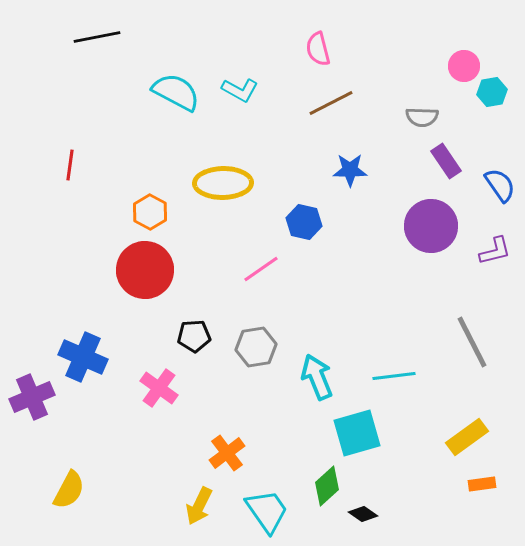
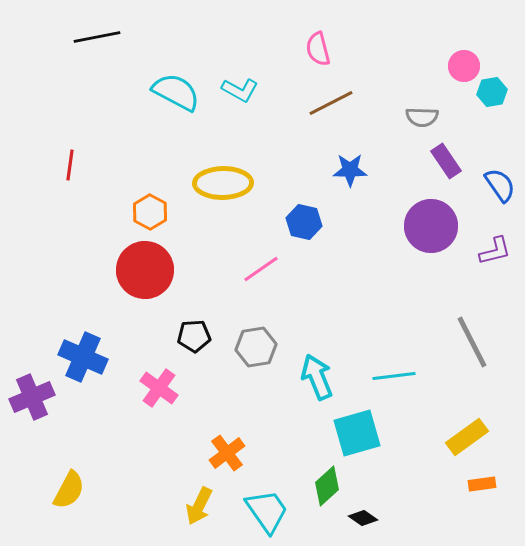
black diamond: moved 4 px down
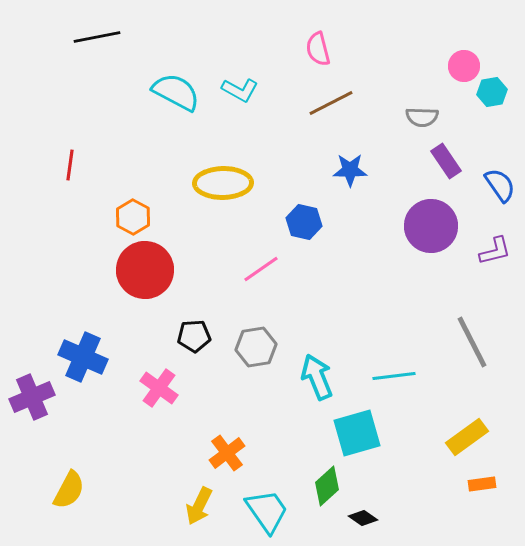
orange hexagon: moved 17 px left, 5 px down
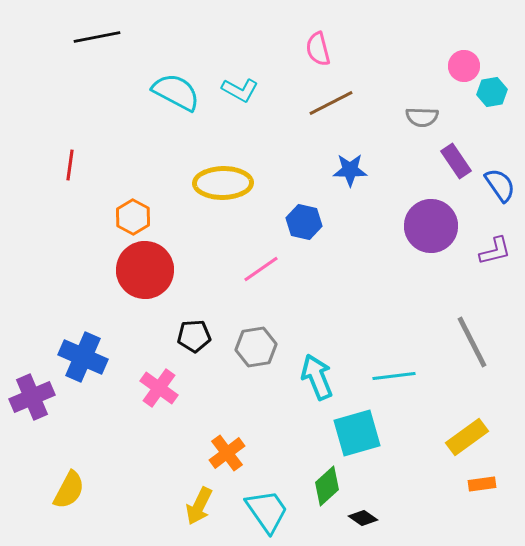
purple rectangle: moved 10 px right
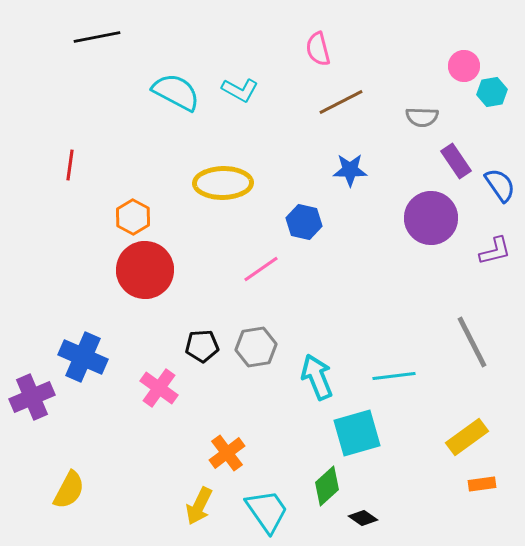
brown line: moved 10 px right, 1 px up
purple circle: moved 8 px up
black pentagon: moved 8 px right, 10 px down
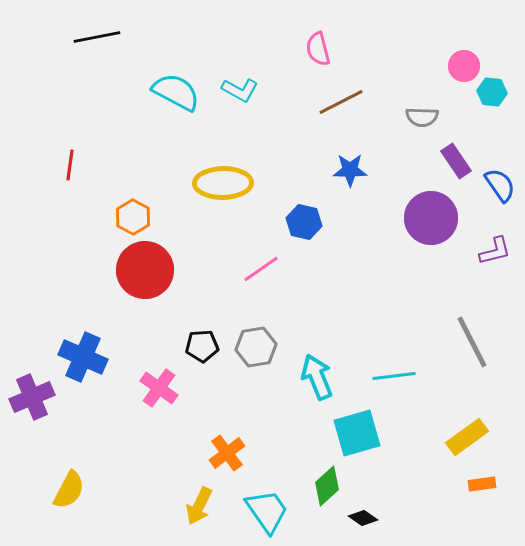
cyan hexagon: rotated 16 degrees clockwise
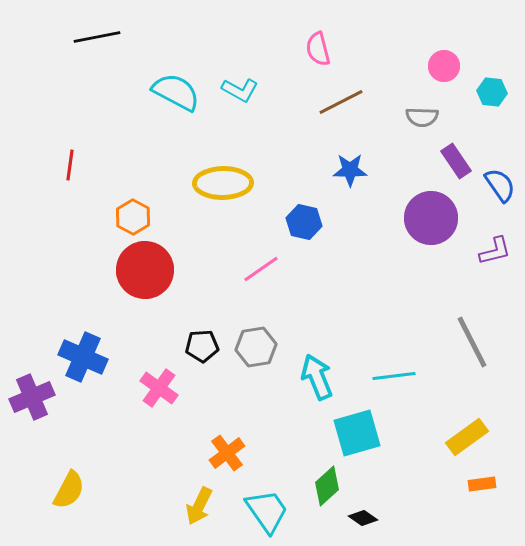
pink circle: moved 20 px left
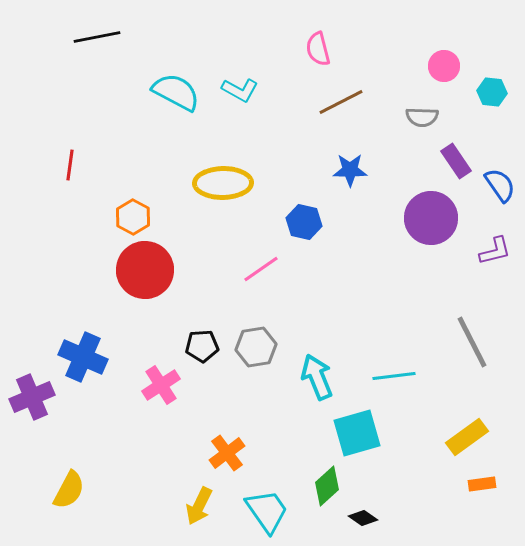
pink cross: moved 2 px right, 3 px up; rotated 21 degrees clockwise
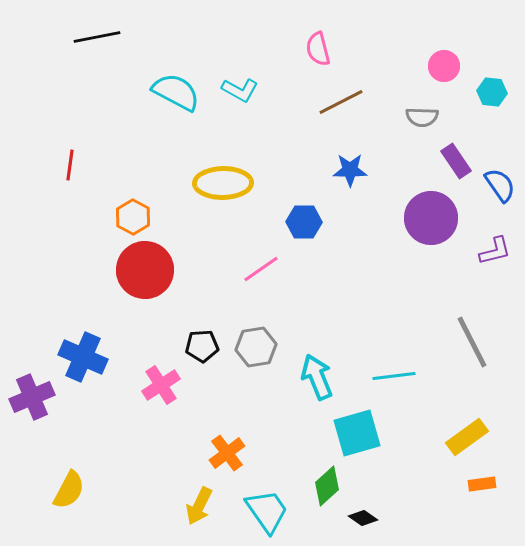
blue hexagon: rotated 12 degrees counterclockwise
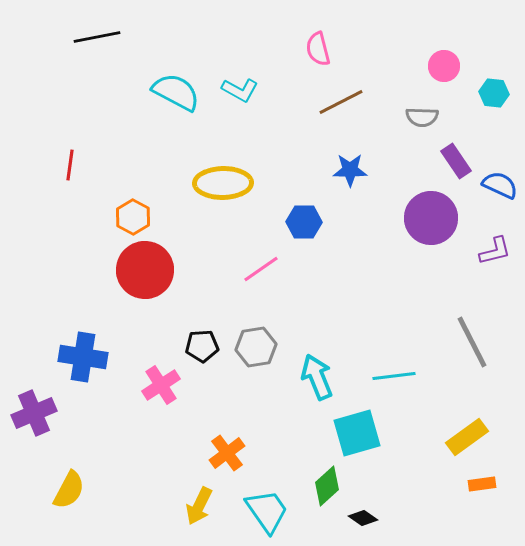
cyan hexagon: moved 2 px right, 1 px down
blue semicircle: rotated 30 degrees counterclockwise
blue cross: rotated 15 degrees counterclockwise
purple cross: moved 2 px right, 16 px down
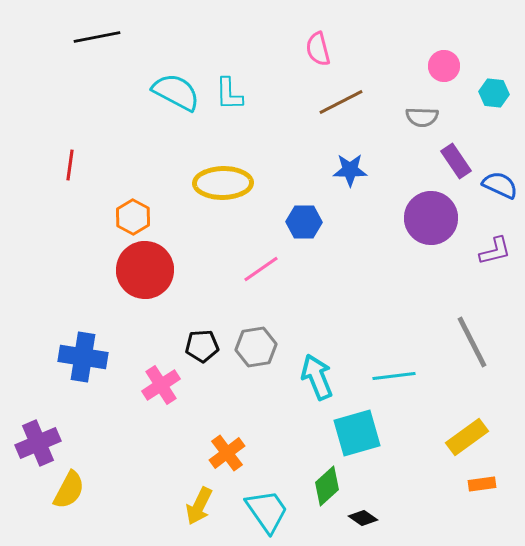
cyan L-shape: moved 11 px left, 4 px down; rotated 60 degrees clockwise
purple cross: moved 4 px right, 30 px down
